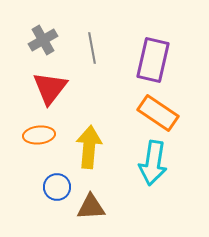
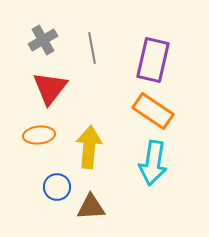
orange rectangle: moved 5 px left, 2 px up
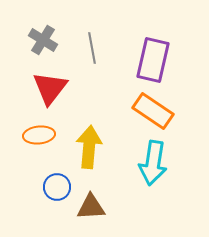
gray cross: rotated 28 degrees counterclockwise
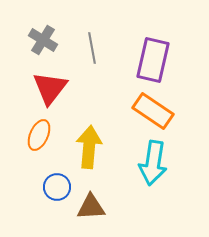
orange ellipse: rotated 60 degrees counterclockwise
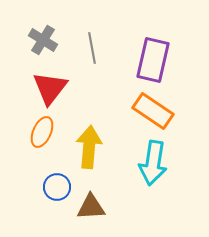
orange ellipse: moved 3 px right, 3 px up
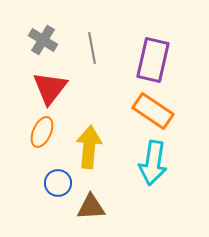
blue circle: moved 1 px right, 4 px up
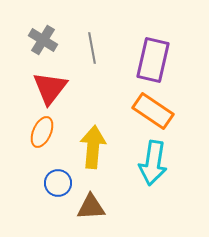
yellow arrow: moved 4 px right
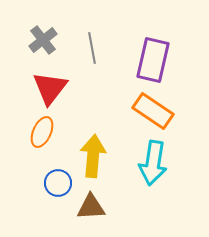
gray cross: rotated 20 degrees clockwise
yellow arrow: moved 9 px down
